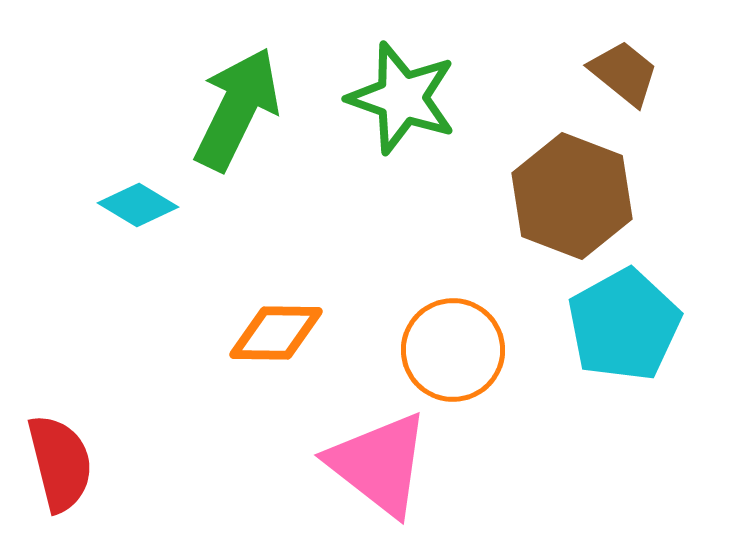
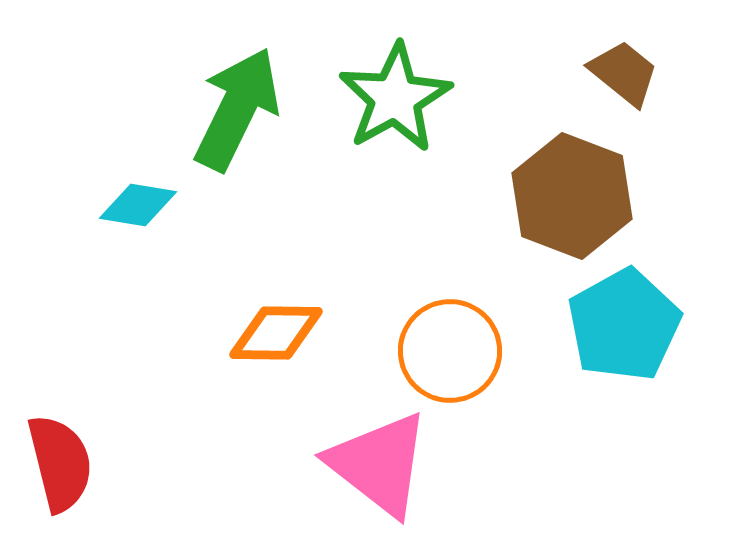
green star: moved 7 px left; rotated 24 degrees clockwise
cyan diamond: rotated 22 degrees counterclockwise
orange circle: moved 3 px left, 1 px down
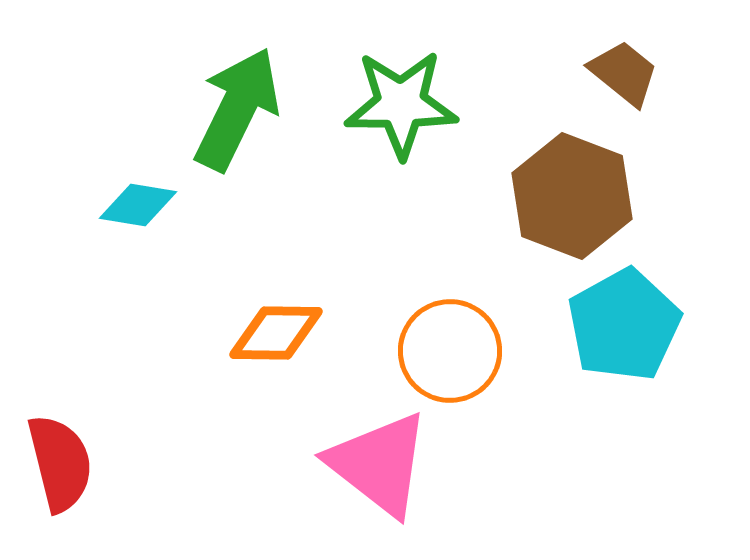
green star: moved 6 px right, 6 px down; rotated 29 degrees clockwise
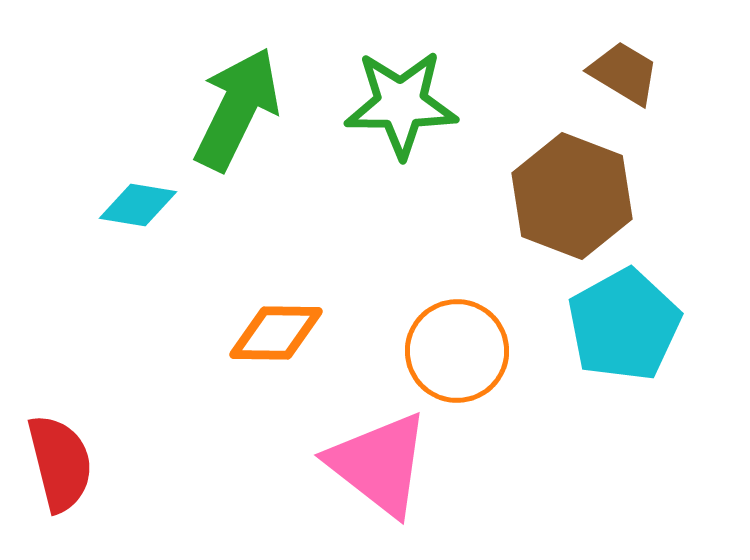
brown trapezoid: rotated 8 degrees counterclockwise
orange circle: moved 7 px right
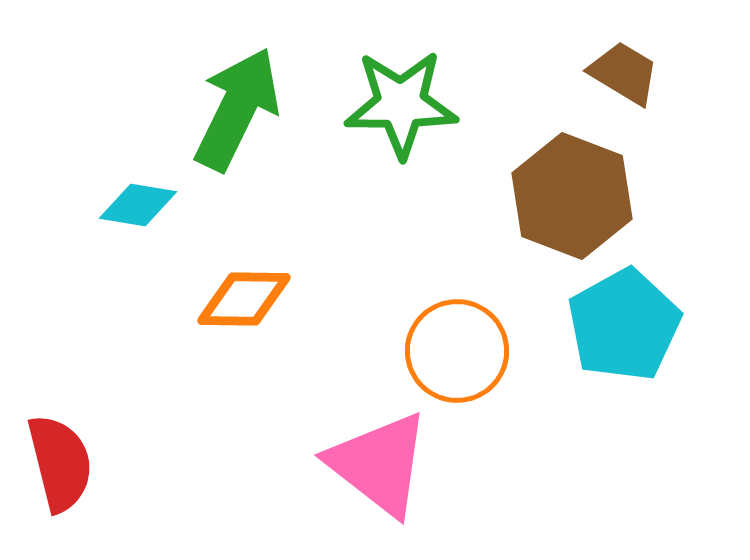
orange diamond: moved 32 px left, 34 px up
